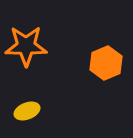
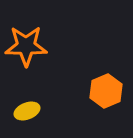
orange hexagon: moved 28 px down
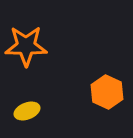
orange hexagon: moved 1 px right, 1 px down; rotated 12 degrees counterclockwise
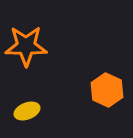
orange hexagon: moved 2 px up
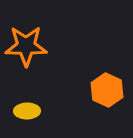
yellow ellipse: rotated 20 degrees clockwise
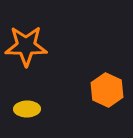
yellow ellipse: moved 2 px up
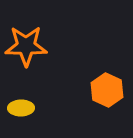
yellow ellipse: moved 6 px left, 1 px up
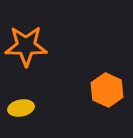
yellow ellipse: rotated 10 degrees counterclockwise
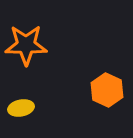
orange star: moved 1 px up
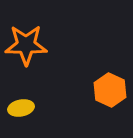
orange hexagon: moved 3 px right
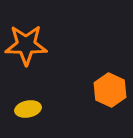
yellow ellipse: moved 7 px right, 1 px down
